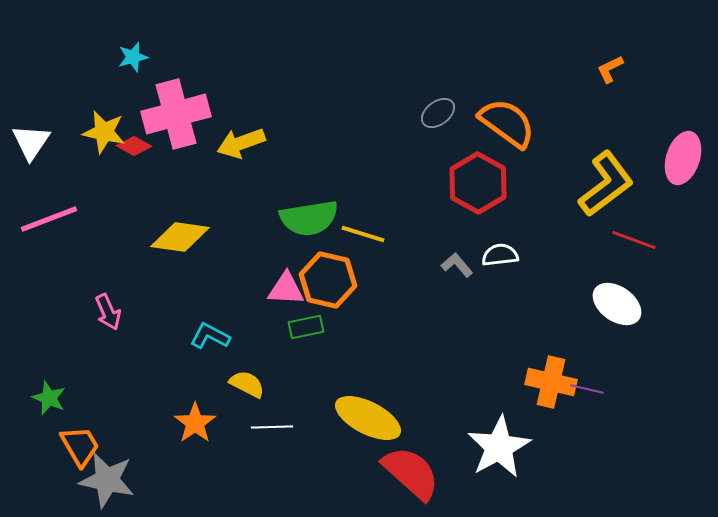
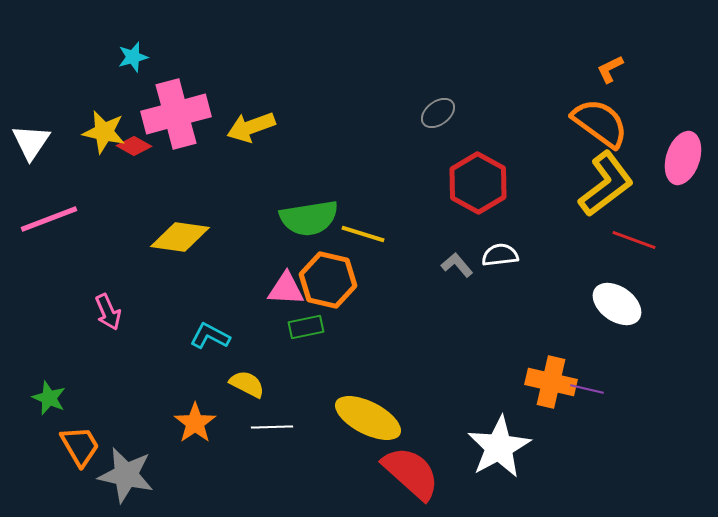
orange semicircle: moved 93 px right
yellow arrow: moved 10 px right, 16 px up
gray star: moved 19 px right, 5 px up
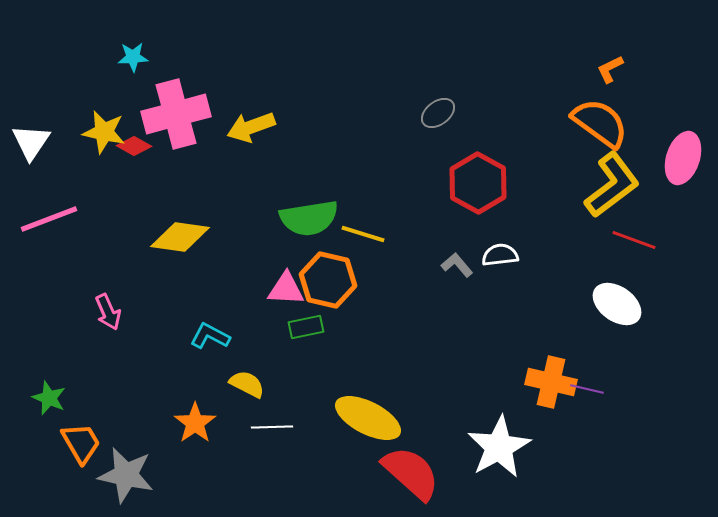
cyan star: rotated 12 degrees clockwise
yellow L-shape: moved 6 px right, 1 px down
orange trapezoid: moved 1 px right, 3 px up
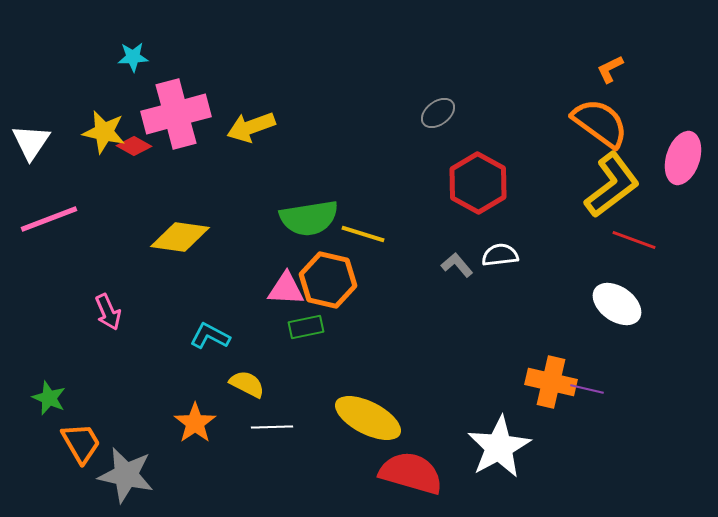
red semicircle: rotated 26 degrees counterclockwise
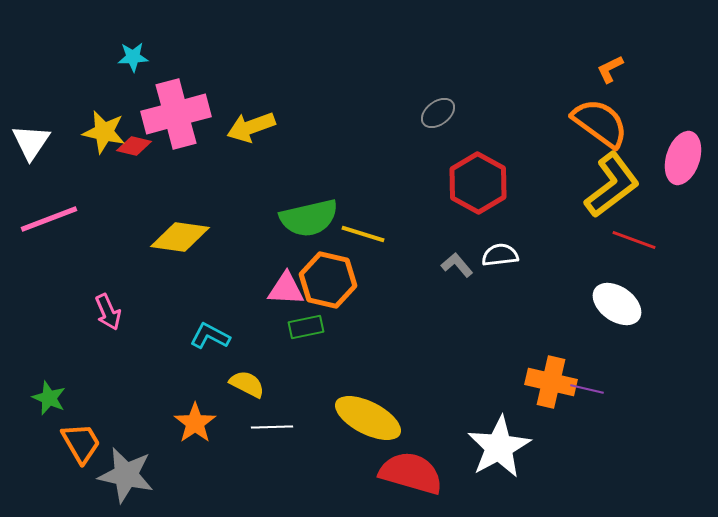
red diamond: rotated 16 degrees counterclockwise
green semicircle: rotated 4 degrees counterclockwise
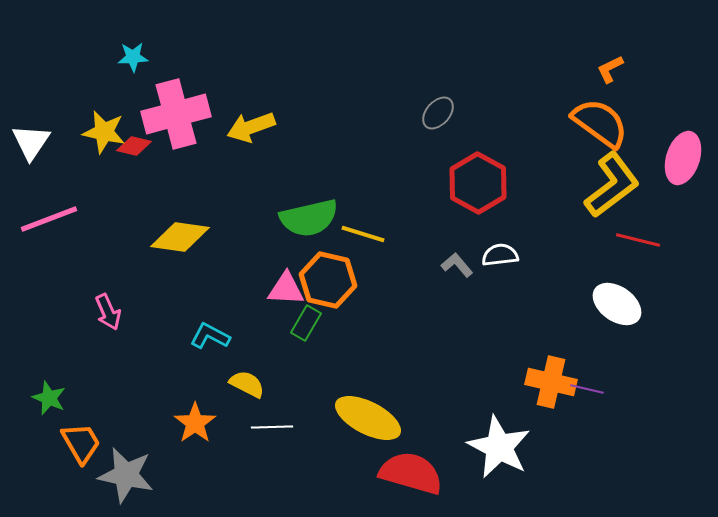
gray ellipse: rotated 12 degrees counterclockwise
red line: moved 4 px right; rotated 6 degrees counterclockwise
green rectangle: moved 4 px up; rotated 48 degrees counterclockwise
white star: rotated 16 degrees counterclockwise
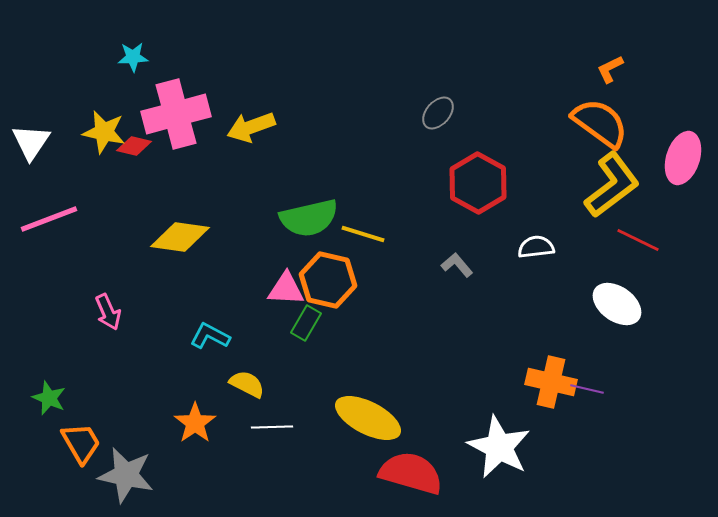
red line: rotated 12 degrees clockwise
white semicircle: moved 36 px right, 8 px up
